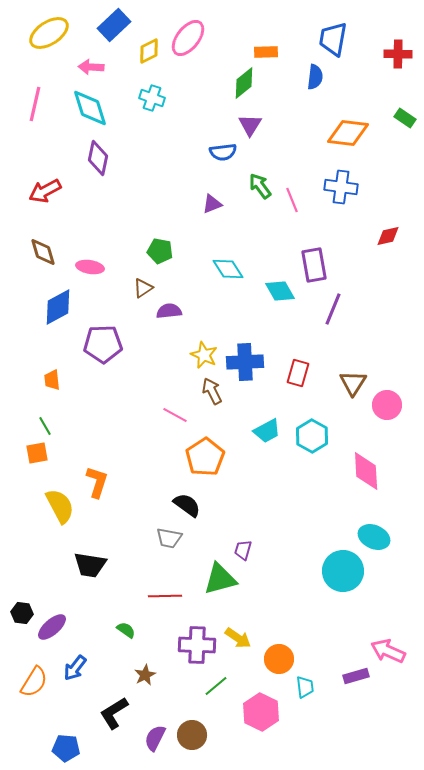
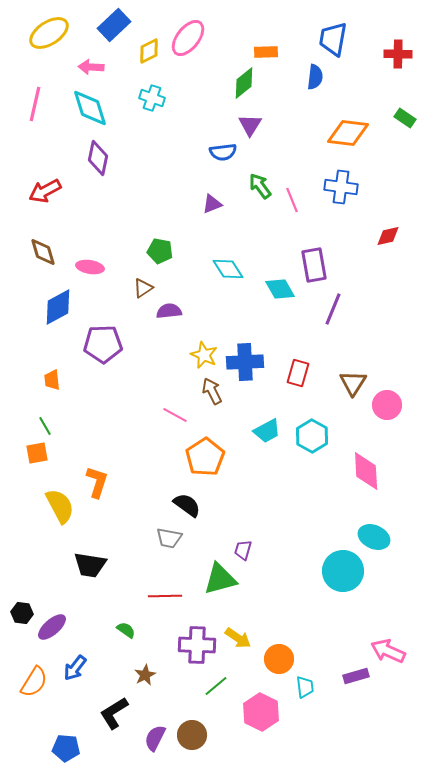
cyan diamond at (280, 291): moved 2 px up
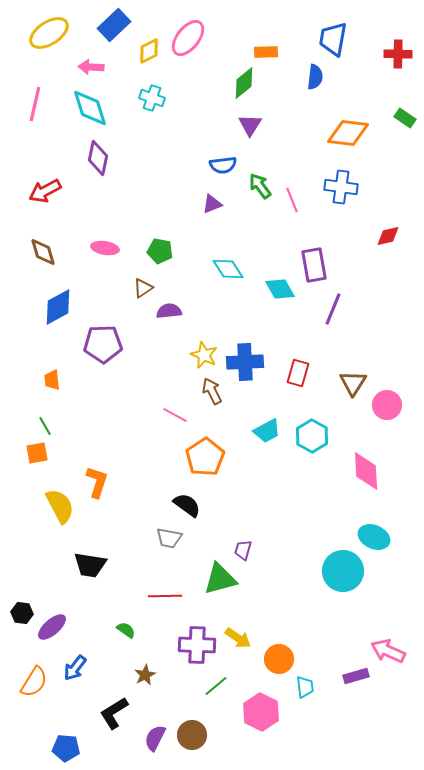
blue semicircle at (223, 152): moved 13 px down
pink ellipse at (90, 267): moved 15 px right, 19 px up
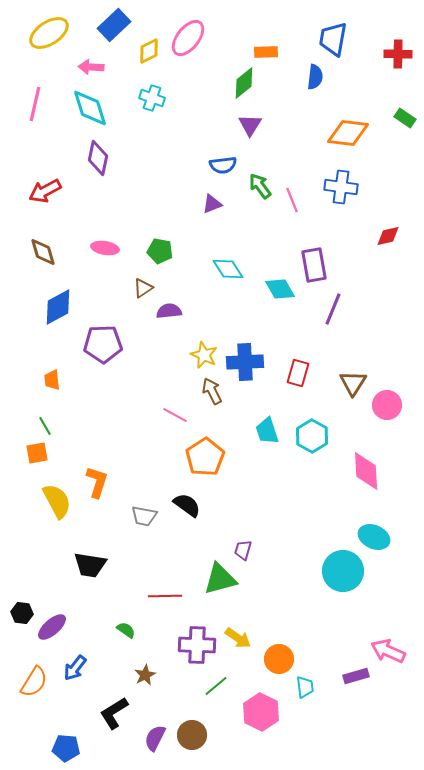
cyan trapezoid at (267, 431): rotated 100 degrees clockwise
yellow semicircle at (60, 506): moved 3 px left, 5 px up
gray trapezoid at (169, 538): moved 25 px left, 22 px up
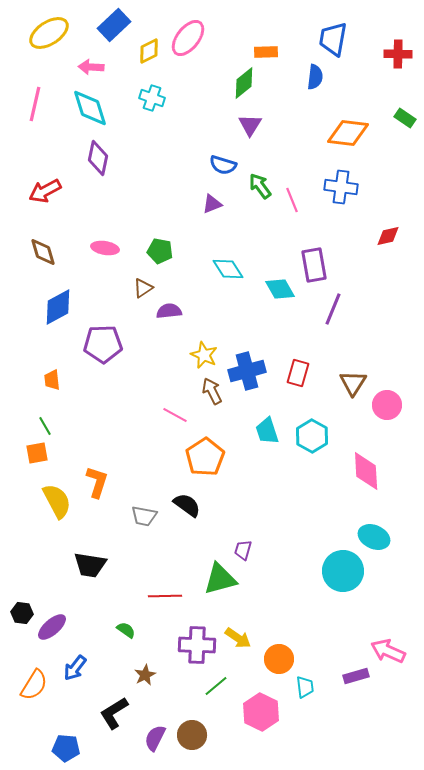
blue semicircle at (223, 165): rotated 24 degrees clockwise
blue cross at (245, 362): moved 2 px right, 9 px down; rotated 12 degrees counterclockwise
orange semicircle at (34, 682): moved 3 px down
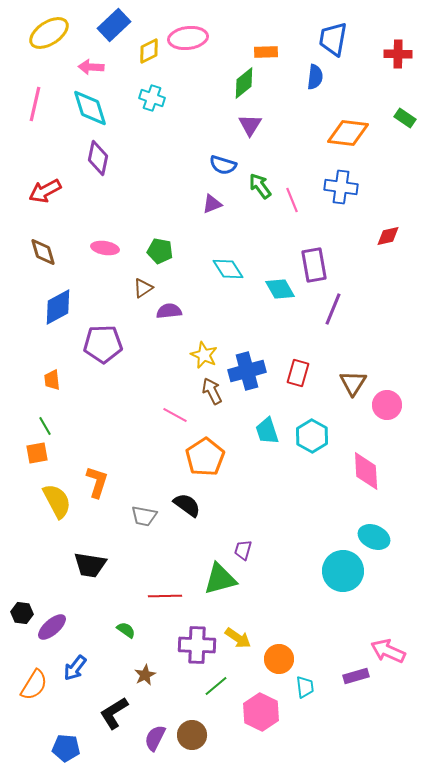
pink ellipse at (188, 38): rotated 45 degrees clockwise
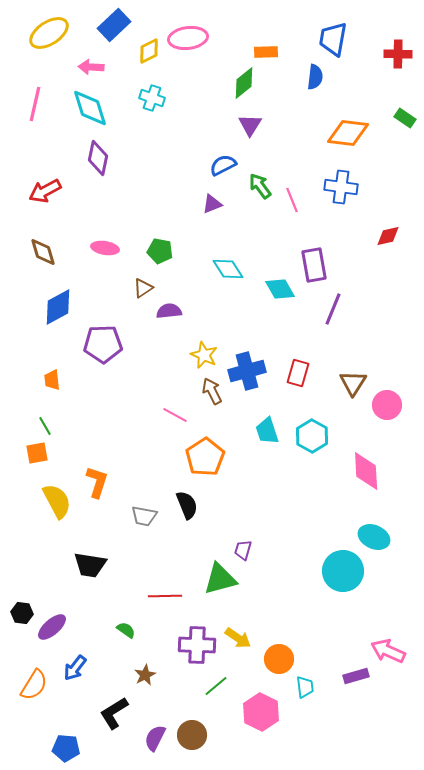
blue semicircle at (223, 165): rotated 136 degrees clockwise
black semicircle at (187, 505): rotated 32 degrees clockwise
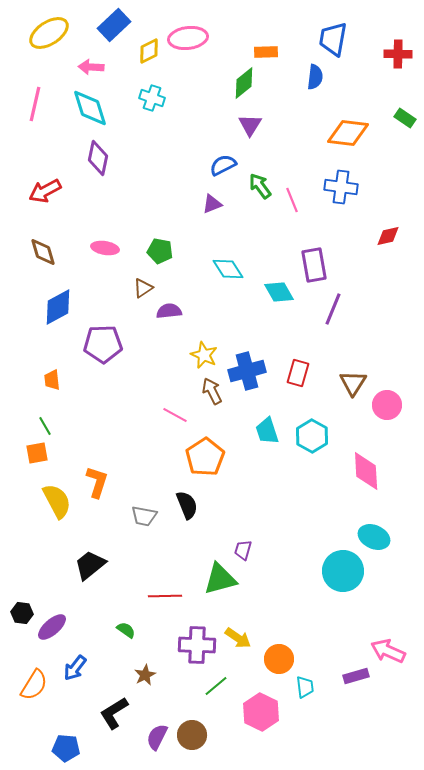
cyan diamond at (280, 289): moved 1 px left, 3 px down
black trapezoid at (90, 565): rotated 132 degrees clockwise
purple semicircle at (155, 738): moved 2 px right, 1 px up
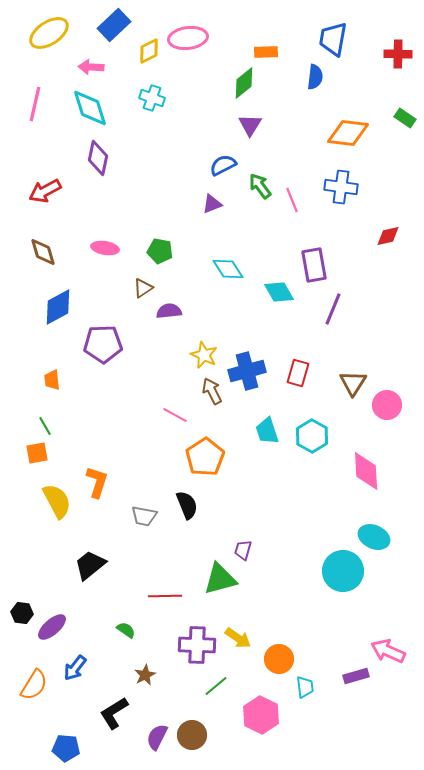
pink hexagon at (261, 712): moved 3 px down
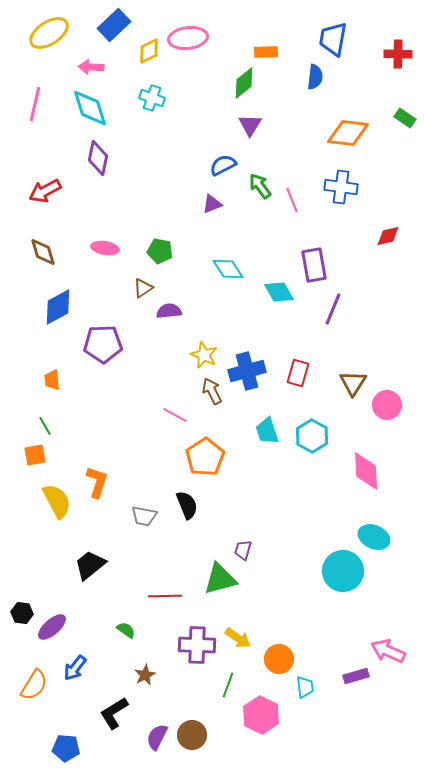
orange square at (37, 453): moved 2 px left, 2 px down
green line at (216, 686): moved 12 px right, 1 px up; rotated 30 degrees counterclockwise
